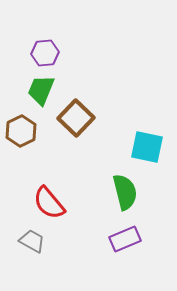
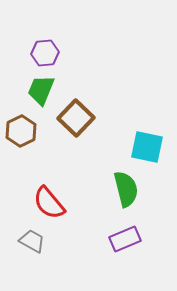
green semicircle: moved 1 px right, 3 px up
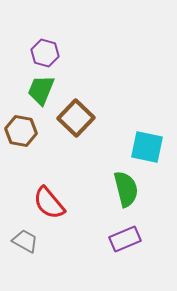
purple hexagon: rotated 20 degrees clockwise
brown hexagon: rotated 24 degrees counterclockwise
gray trapezoid: moved 7 px left
